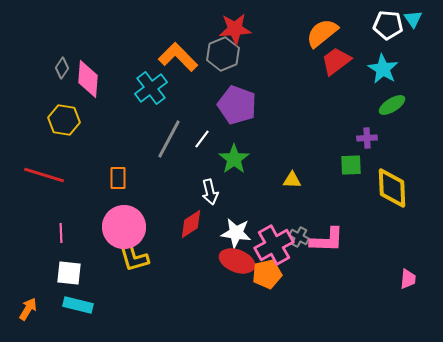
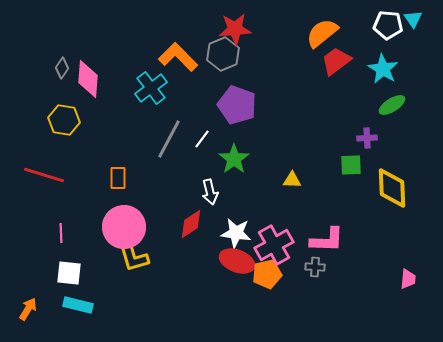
gray cross: moved 16 px right, 30 px down; rotated 24 degrees counterclockwise
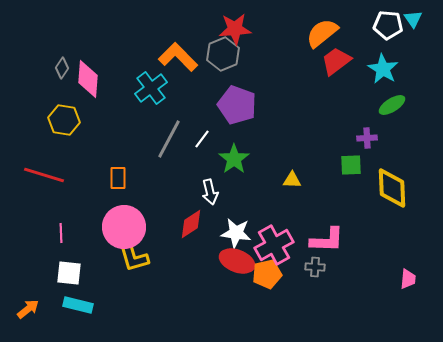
orange arrow: rotated 20 degrees clockwise
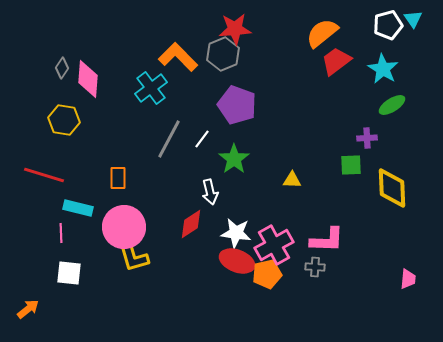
white pentagon: rotated 20 degrees counterclockwise
cyan rectangle: moved 97 px up
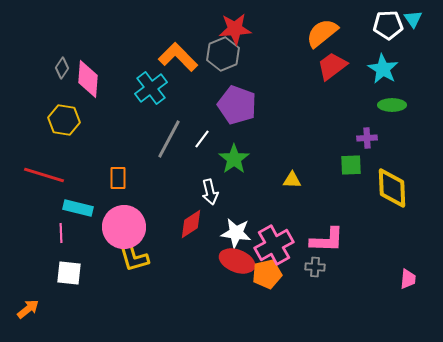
white pentagon: rotated 12 degrees clockwise
red trapezoid: moved 4 px left, 5 px down
green ellipse: rotated 32 degrees clockwise
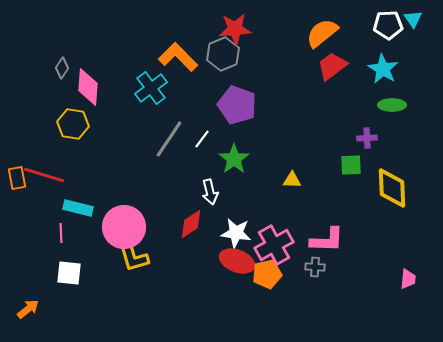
pink diamond: moved 8 px down
yellow hexagon: moved 9 px right, 4 px down
gray line: rotated 6 degrees clockwise
orange rectangle: moved 101 px left; rotated 10 degrees counterclockwise
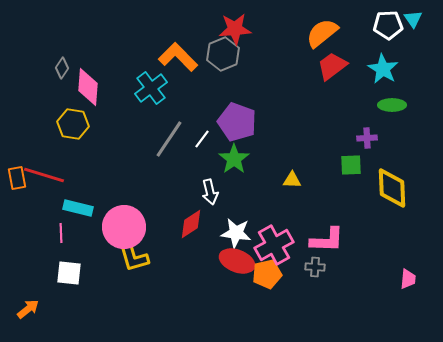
purple pentagon: moved 17 px down
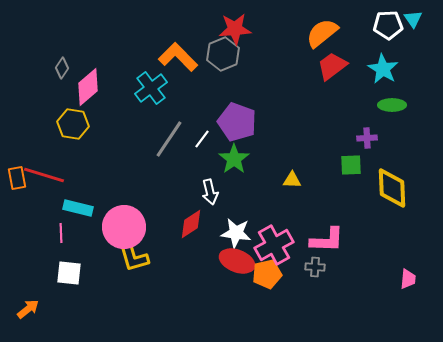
pink diamond: rotated 45 degrees clockwise
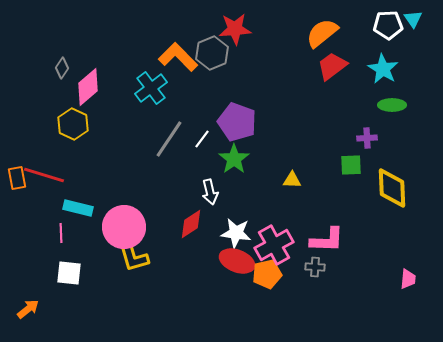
gray hexagon: moved 11 px left, 1 px up
yellow hexagon: rotated 16 degrees clockwise
